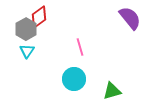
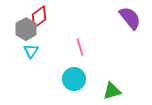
cyan triangle: moved 4 px right
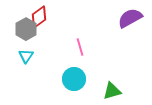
purple semicircle: rotated 80 degrees counterclockwise
cyan triangle: moved 5 px left, 5 px down
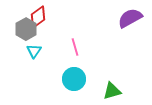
red diamond: moved 1 px left
pink line: moved 5 px left
cyan triangle: moved 8 px right, 5 px up
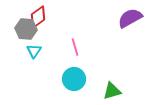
gray hexagon: rotated 25 degrees counterclockwise
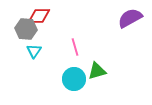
red diamond: moved 1 px right, 1 px up; rotated 35 degrees clockwise
green triangle: moved 15 px left, 20 px up
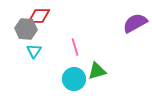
purple semicircle: moved 5 px right, 5 px down
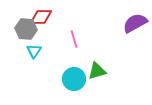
red diamond: moved 2 px right, 1 px down
pink line: moved 1 px left, 8 px up
